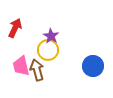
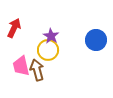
red arrow: moved 1 px left
blue circle: moved 3 px right, 26 px up
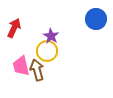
blue circle: moved 21 px up
yellow circle: moved 1 px left, 1 px down
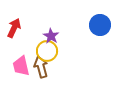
blue circle: moved 4 px right, 6 px down
brown arrow: moved 4 px right, 3 px up
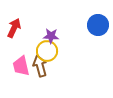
blue circle: moved 2 px left
purple star: rotated 28 degrees counterclockwise
brown arrow: moved 1 px left, 1 px up
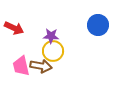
red arrow: rotated 90 degrees clockwise
yellow circle: moved 6 px right
brown arrow: moved 1 px right; rotated 115 degrees clockwise
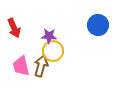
red arrow: rotated 42 degrees clockwise
purple star: moved 2 px left
brown arrow: rotated 85 degrees counterclockwise
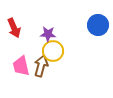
purple star: moved 1 px left, 2 px up
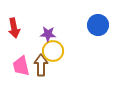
red arrow: rotated 12 degrees clockwise
brown arrow: moved 1 px up; rotated 15 degrees counterclockwise
